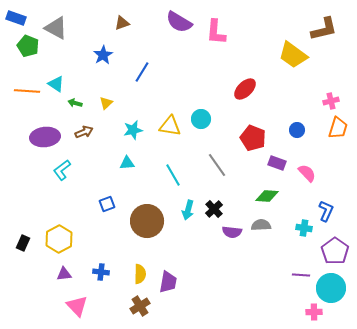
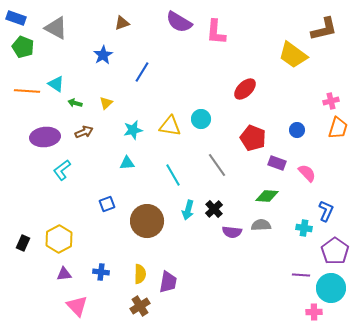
green pentagon at (28, 46): moved 5 px left, 1 px down
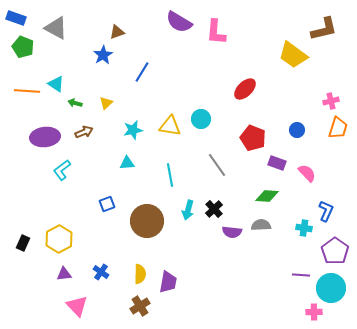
brown triangle at (122, 23): moved 5 px left, 9 px down
cyan line at (173, 175): moved 3 px left; rotated 20 degrees clockwise
blue cross at (101, 272): rotated 28 degrees clockwise
